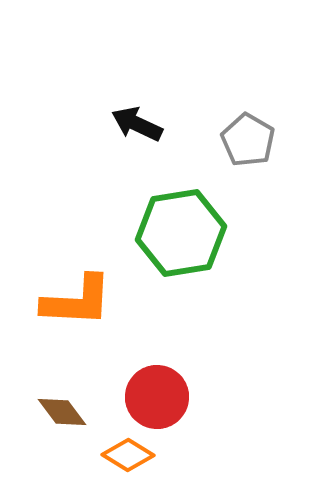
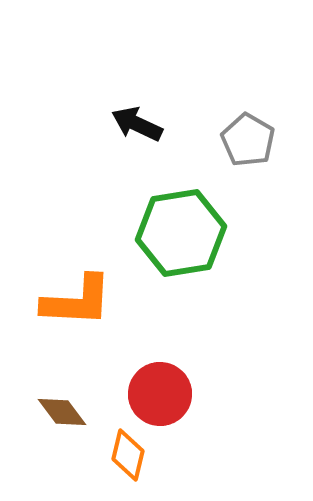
red circle: moved 3 px right, 3 px up
orange diamond: rotated 72 degrees clockwise
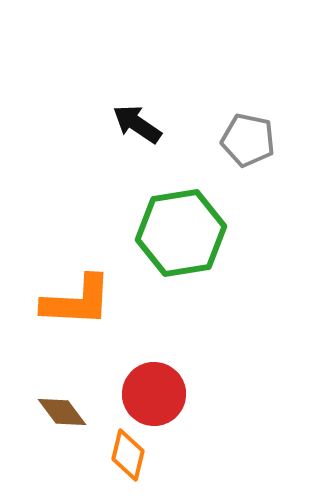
black arrow: rotated 9 degrees clockwise
gray pentagon: rotated 18 degrees counterclockwise
red circle: moved 6 px left
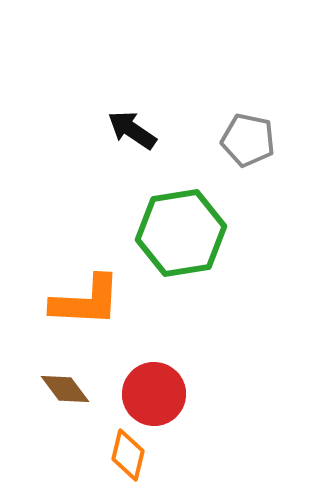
black arrow: moved 5 px left, 6 px down
orange L-shape: moved 9 px right
brown diamond: moved 3 px right, 23 px up
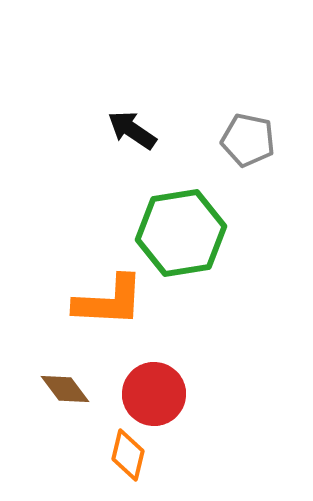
orange L-shape: moved 23 px right
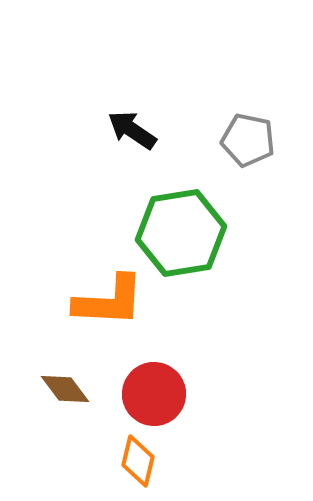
orange diamond: moved 10 px right, 6 px down
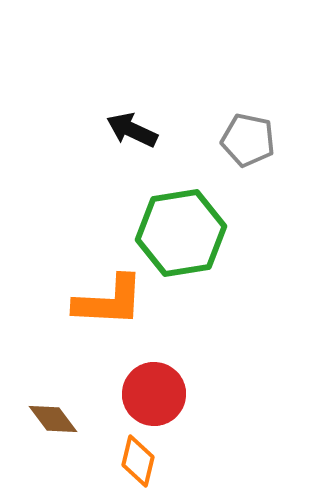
black arrow: rotated 9 degrees counterclockwise
brown diamond: moved 12 px left, 30 px down
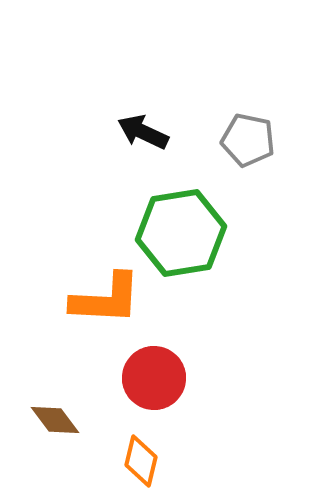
black arrow: moved 11 px right, 2 px down
orange L-shape: moved 3 px left, 2 px up
red circle: moved 16 px up
brown diamond: moved 2 px right, 1 px down
orange diamond: moved 3 px right
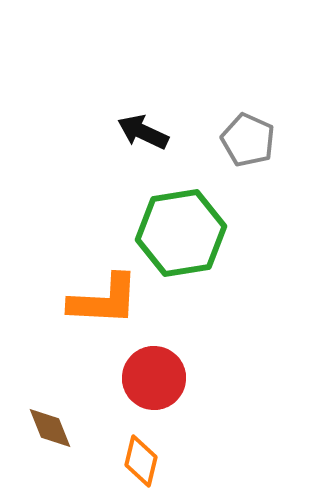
gray pentagon: rotated 12 degrees clockwise
orange L-shape: moved 2 px left, 1 px down
brown diamond: moved 5 px left, 8 px down; rotated 15 degrees clockwise
